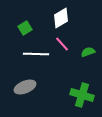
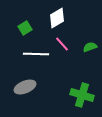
white diamond: moved 4 px left
green semicircle: moved 2 px right, 5 px up
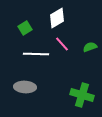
gray ellipse: rotated 25 degrees clockwise
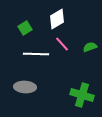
white diamond: moved 1 px down
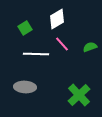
green cross: moved 3 px left; rotated 30 degrees clockwise
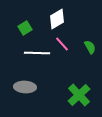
green semicircle: rotated 80 degrees clockwise
white line: moved 1 px right, 1 px up
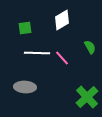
white diamond: moved 5 px right, 1 px down
green square: rotated 24 degrees clockwise
pink line: moved 14 px down
green cross: moved 8 px right, 2 px down
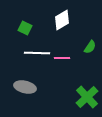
green square: rotated 32 degrees clockwise
green semicircle: rotated 64 degrees clockwise
pink line: rotated 49 degrees counterclockwise
gray ellipse: rotated 10 degrees clockwise
